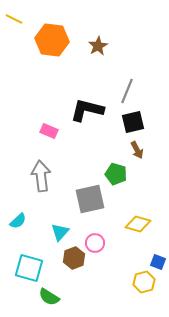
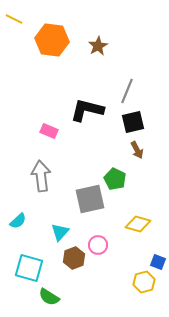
green pentagon: moved 1 px left, 5 px down; rotated 10 degrees clockwise
pink circle: moved 3 px right, 2 px down
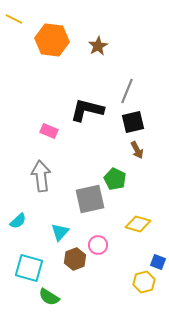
brown hexagon: moved 1 px right, 1 px down
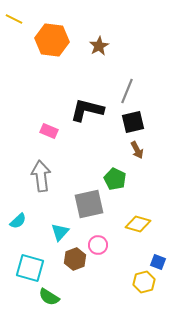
brown star: moved 1 px right
gray square: moved 1 px left, 5 px down
cyan square: moved 1 px right
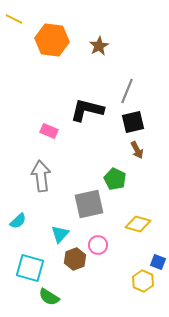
cyan triangle: moved 2 px down
yellow hexagon: moved 1 px left, 1 px up; rotated 20 degrees counterclockwise
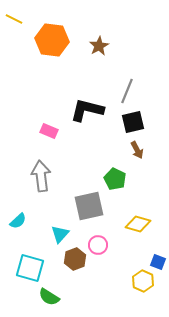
gray square: moved 2 px down
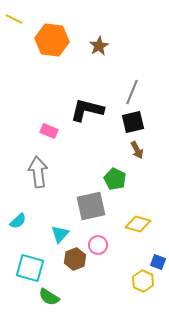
gray line: moved 5 px right, 1 px down
gray arrow: moved 3 px left, 4 px up
gray square: moved 2 px right
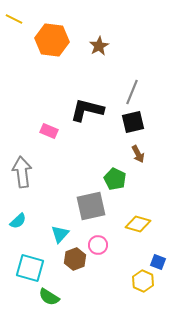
brown arrow: moved 1 px right, 4 px down
gray arrow: moved 16 px left
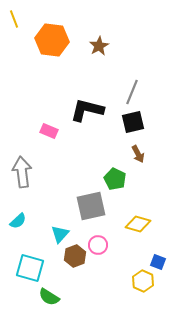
yellow line: rotated 42 degrees clockwise
brown hexagon: moved 3 px up
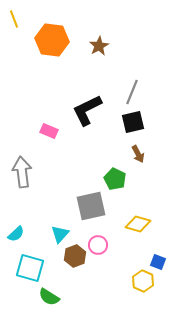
black L-shape: rotated 40 degrees counterclockwise
cyan semicircle: moved 2 px left, 13 px down
